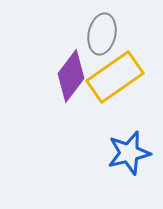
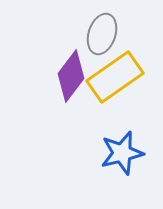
gray ellipse: rotated 6 degrees clockwise
blue star: moved 7 px left
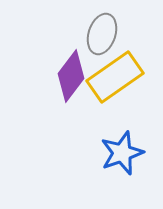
blue star: rotated 6 degrees counterclockwise
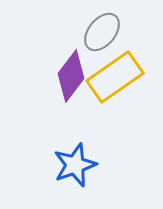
gray ellipse: moved 2 px up; rotated 21 degrees clockwise
blue star: moved 47 px left, 12 px down
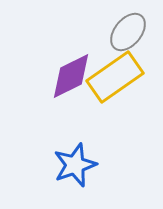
gray ellipse: moved 26 px right
purple diamond: rotated 27 degrees clockwise
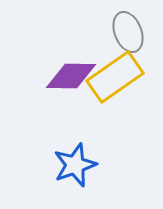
gray ellipse: rotated 60 degrees counterclockwise
purple diamond: rotated 27 degrees clockwise
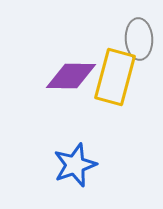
gray ellipse: moved 11 px right, 7 px down; rotated 18 degrees clockwise
yellow rectangle: rotated 40 degrees counterclockwise
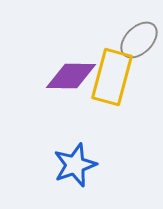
gray ellipse: moved 1 px down; rotated 48 degrees clockwise
yellow rectangle: moved 3 px left
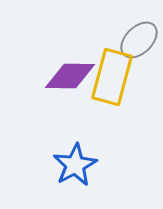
purple diamond: moved 1 px left
blue star: rotated 9 degrees counterclockwise
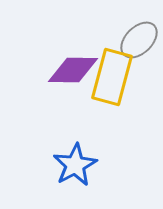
purple diamond: moved 3 px right, 6 px up
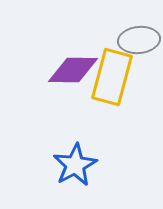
gray ellipse: rotated 39 degrees clockwise
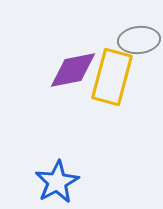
purple diamond: rotated 12 degrees counterclockwise
blue star: moved 18 px left, 17 px down
